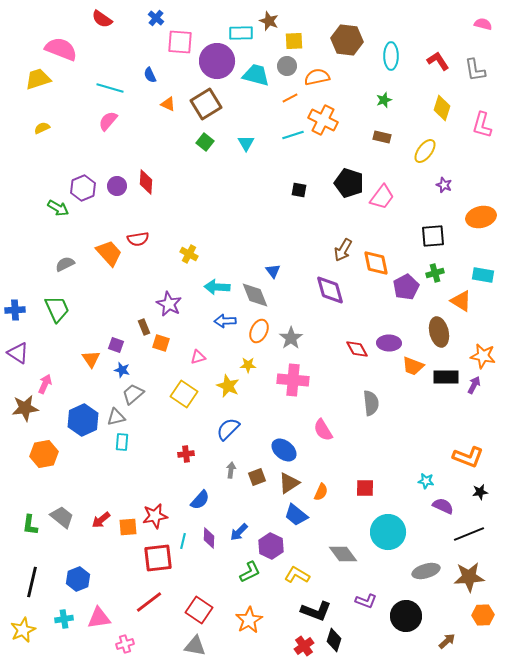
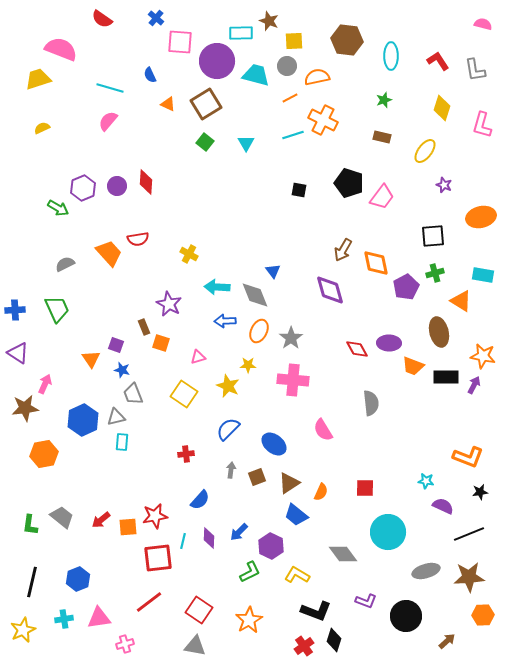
gray trapezoid at (133, 394): rotated 70 degrees counterclockwise
blue ellipse at (284, 450): moved 10 px left, 6 px up
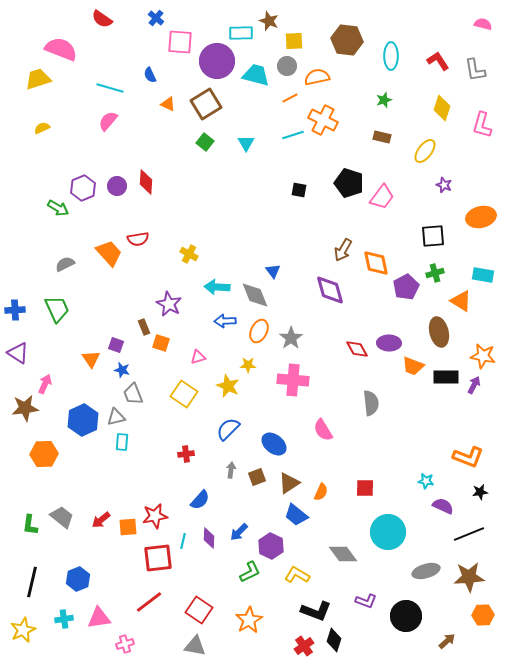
orange hexagon at (44, 454): rotated 8 degrees clockwise
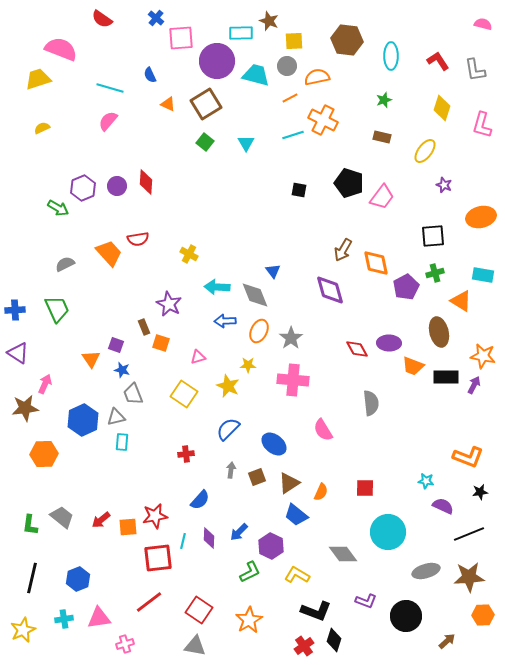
pink square at (180, 42): moved 1 px right, 4 px up; rotated 8 degrees counterclockwise
black line at (32, 582): moved 4 px up
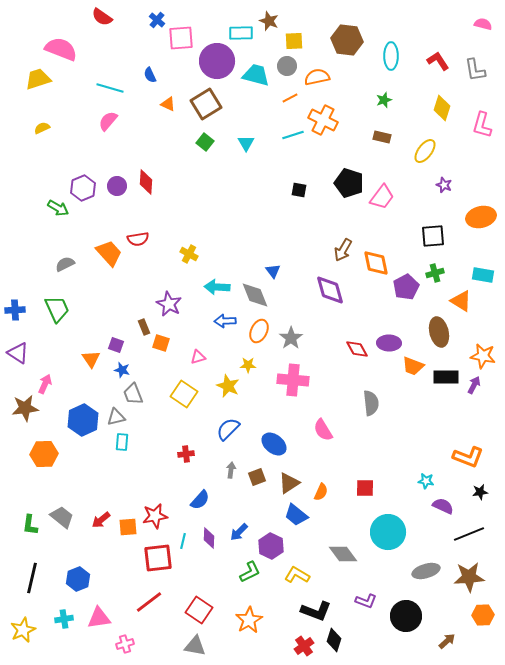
blue cross at (156, 18): moved 1 px right, 2 px down
red semicircle at (102, 19): moved 2 px up
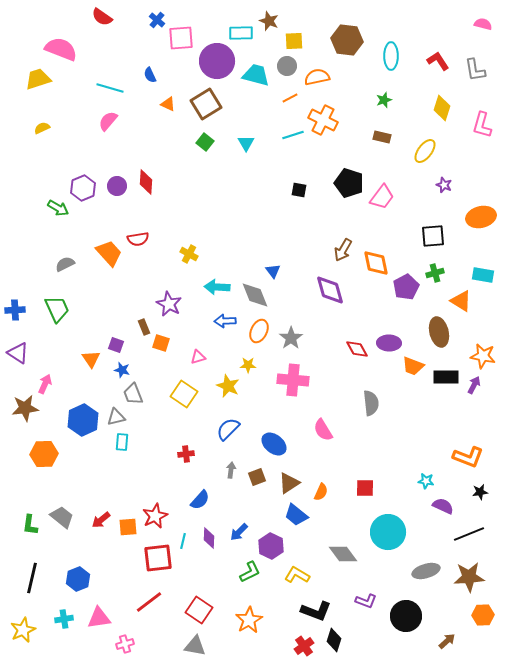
red star at (155, 516): rotated 15 degrees counterclockwise
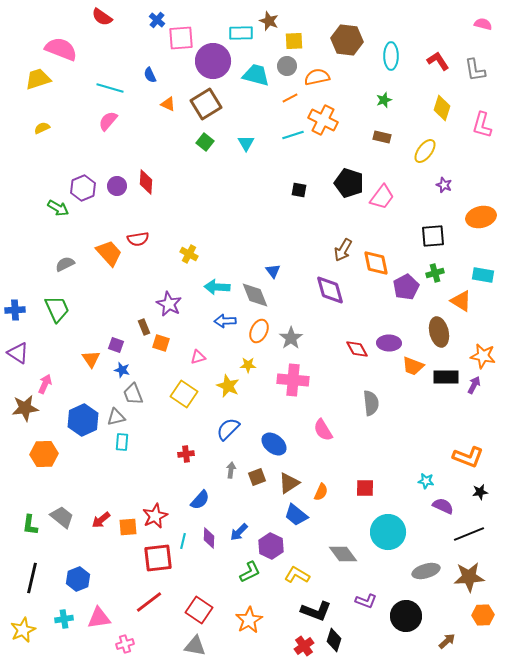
purple circle at (217, 61): moved 4 px left
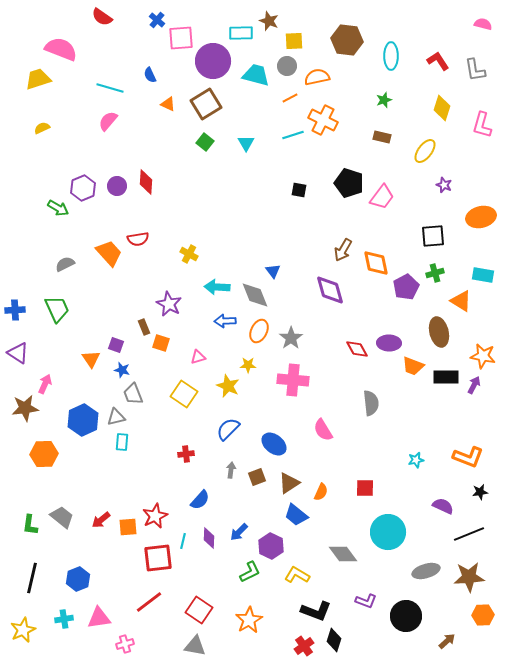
cyan star at (426, 481): moved 10 px left, 21 px up; rotated 21 degrees counterclockwise
